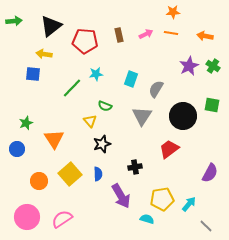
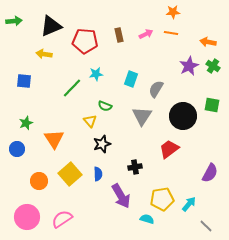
black triangle: rotated 15 degrees clockwise
orange arrow: moved 3 px right, 6 px down
blue square: moved 9 px left, 7 px down
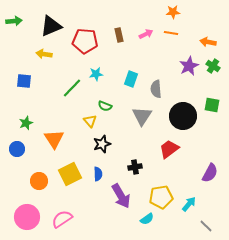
gray semicircle: rotated 36 degrees counterclockwise
yellow square: rotated 15 degrees clockwise
yellow pentagon: moved 1 px left, 2 px up
cyan semicircle: rotated 128 degrees clockwise
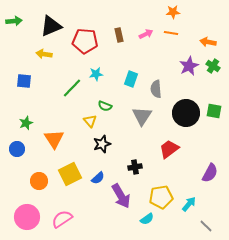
green square: moved 2 px right, 6 px down
black circle: moved 3 px right, 3 px up
blue semicircle: moved 4 px down; rotated 48 degrees clockwise
